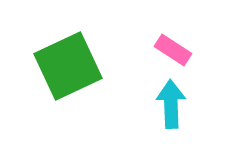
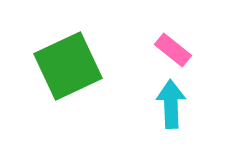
pink rectangle: rotated 6 degrees clockwise
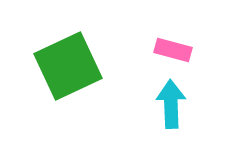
pink rectangle: rotated 24 degrees counterclockwise
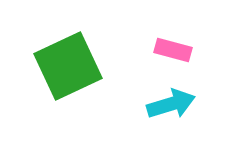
cyan arrow: rotated 75 degrees clockwise
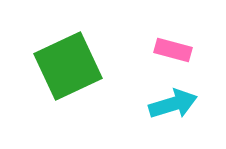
cyan arrow: moved 2 px right
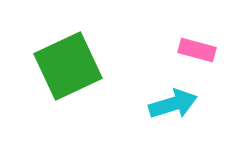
pink rectangle: moved 24 px right
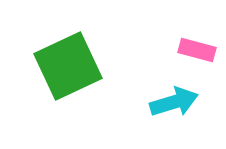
cyan arrow: moved 1 px right, 2 px up
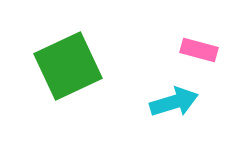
pink rectangle: moved 2 px right
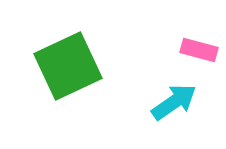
cyan arrow: rotated 18 degrees counterclockwise
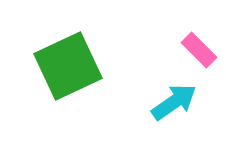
pink rectangle: rotated 30 degrees clockwise
